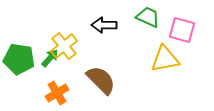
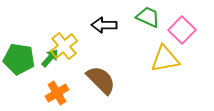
pink square: rotated 28 degrees clockwise
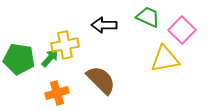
yellow cross: moved 1 px right, 1 px up; rotated 28 degrees clockwise
orange cross: rotated 15 degrees clockwise
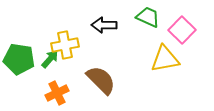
green arrow: moved 1 px down
orange cross: rotated 10 degrees counterclockwise
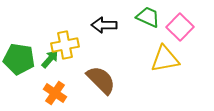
pink square: moved 2 px left, 3 px up
orange cross: moved 2 px left; rotated 30 degrees counterclockwise
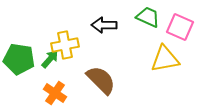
pink square: rotated 20 degrees counterclockwise
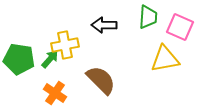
green trapezoid: rotated 70 degrees clockwise
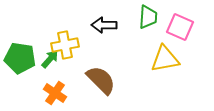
green pentagon: moved 1 px right, 1 px up
